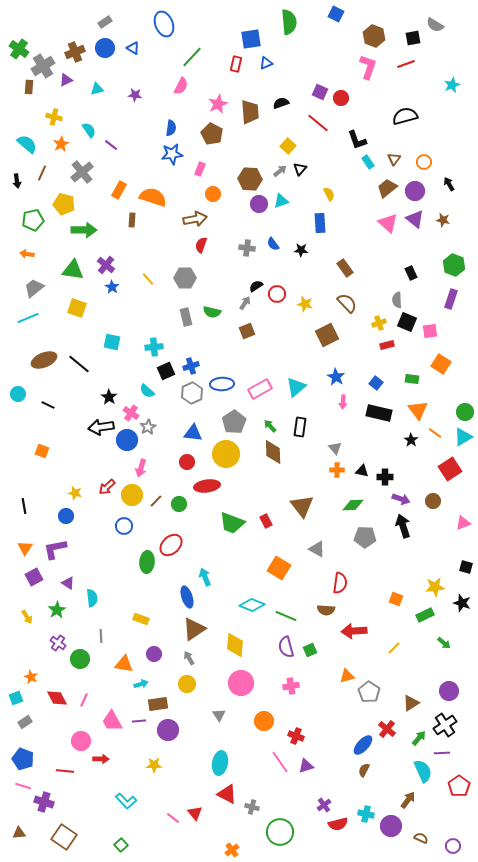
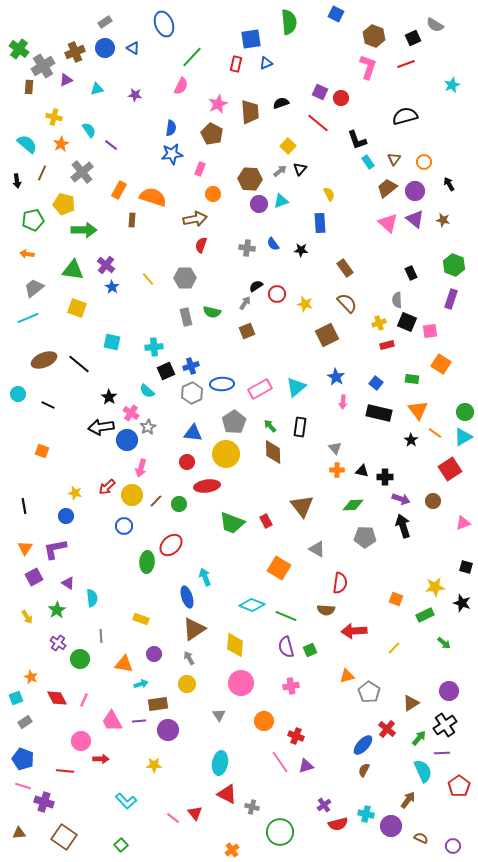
black square at (413, 38): rotated 14 degrees counterclockwise
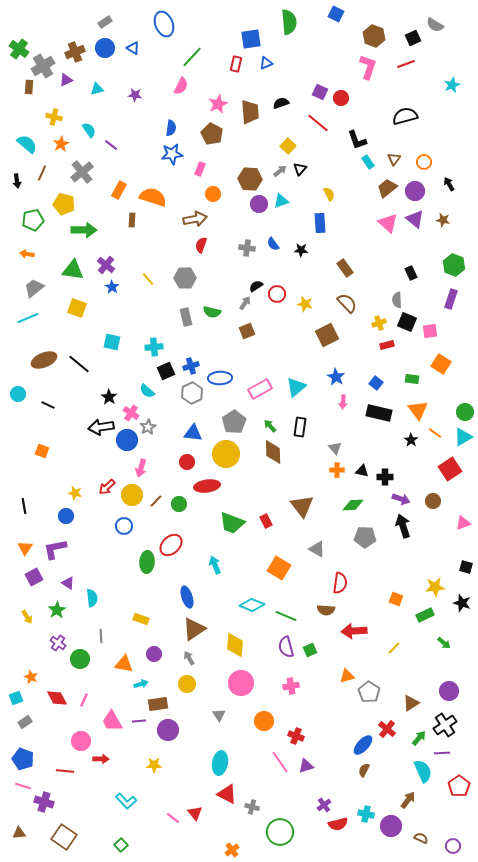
blue ellipse at (222, 384): moved 2 px left, 6 px up
cyan arrow at (205, 577): moved 10 px right, 12 px up
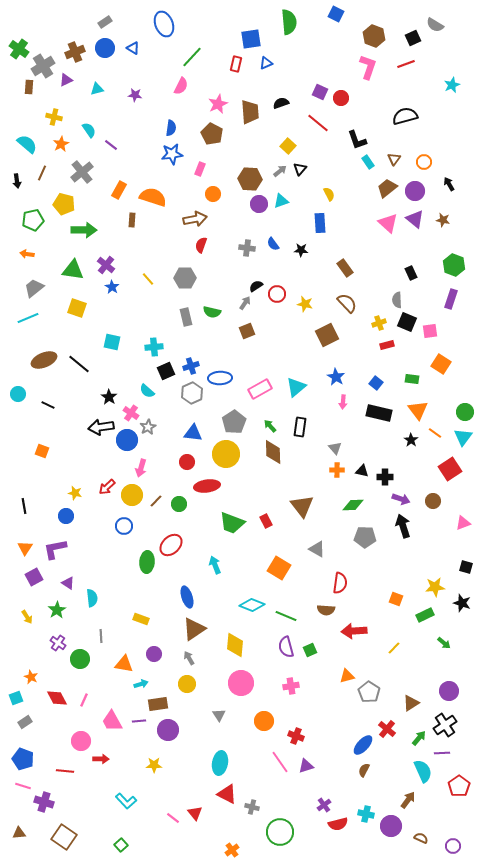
cyan triangle at (463, 437): rotated 24 degrees counterclockwise
